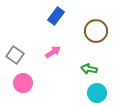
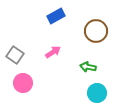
blue rectangle: rotated 24 degrees clockwise
green arrow: moved 1 px left, 2 px up
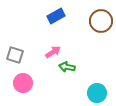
brown circle: moved 5 px right, 10 px up
gray square: rotated 18 degrees counterclockwise
green arrow: moved 21 px left
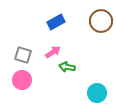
blue rectangle: moved 6 px down
gray square: moved 8 px right
pink circle: moved 1 px left, 3 px up
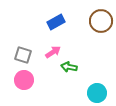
green arrow: moved 2 px right
pink circle: moved 2 px right
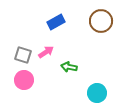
pink arrow: moved 7 px left
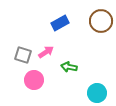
blue rectangle: moved 4 px right, 1 px down
pink circle: moved 10 px right
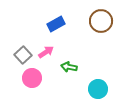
blue rectangle: moved 4 px left, 1 px down
gray square: rotated 30 degrees clockwise
pink circle: moved 2 px left, 2 px up
cyan circle: moved 1 px right, 4 px up
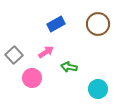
brown circle: moved 3 px left, 3 px down
gray square: moved 9 px left
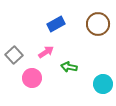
cyan circle: moved 5 px right, 5 px up
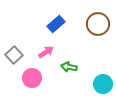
blue rectangle: rotated 12 degrees counterclockwise
